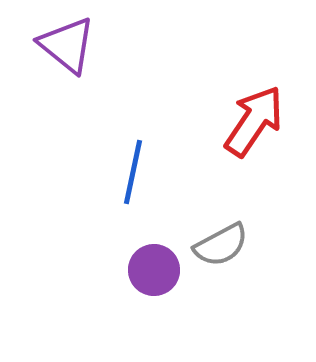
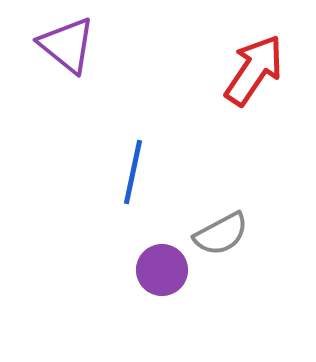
red arrow: moved 51 px up
gray semicircle: moved 11 px up
purple circle: moved 8 px right
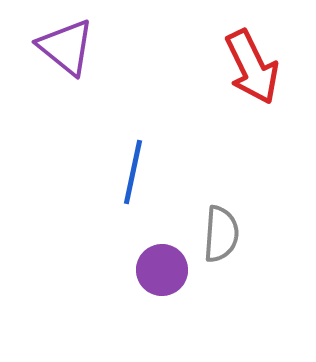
purple triangle: moved 1 px left, 2 px down
red arrow: moved 2 px left, 3 px up; rotated 120 degrees clockwise
gray semicircle: rotated 58 degrees counterclockwise
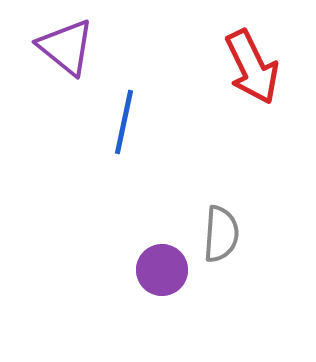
blue line: moved 9 px left, 50 px up
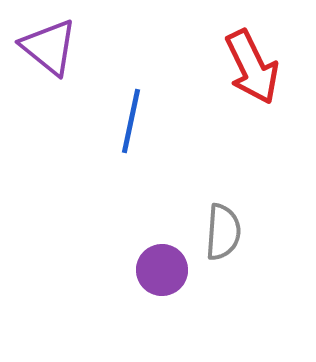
purple triangle: moved 17 px left
blue line: moved 7 px right, 1 px up
gray semicircle: moved 2 px right, 2 px up
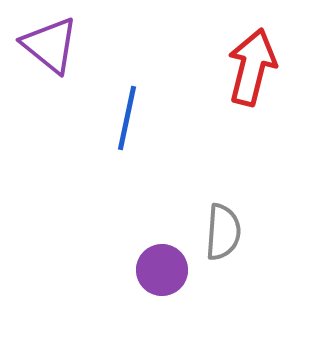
purple triangle: moved 1 px right, 2 px up
red arrow: rotated 140 degrees counterclockwise
blue line: moved 4 px left, 3 px up
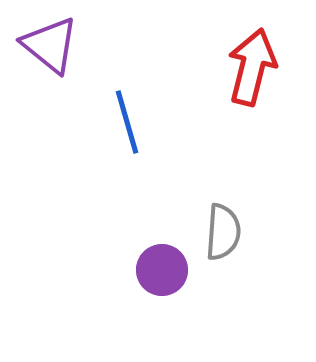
blue line: moved 4 px down; rotated 28 degrees counterclockwise
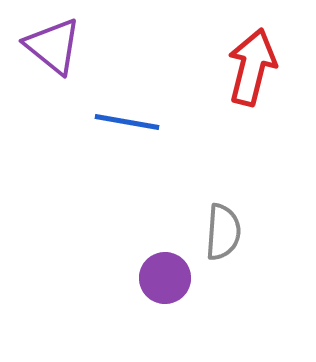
purple triangle: moved 3 px right, 1 px down
blue line: rotated 64 degrees counterclockwise
purple circle: moved 3 px right, 8 px down
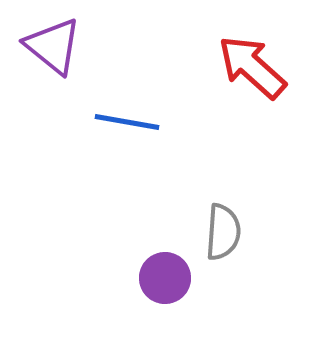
red arrow: rotated 62 degrees counterclockwise
